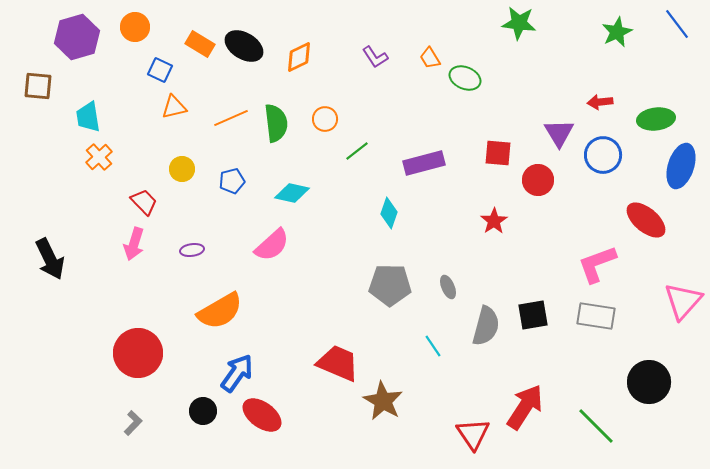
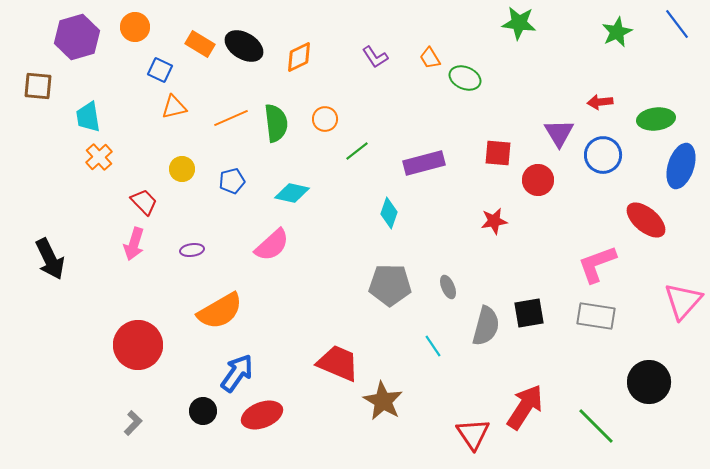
red star at (494, 221): rotated 24 degrees clockwise
black square at (533, 315): moved 4 px left, 2 px up
red circle at (138, 353): moved 8 px up
red ellipse at (262, 415): rotated 57 degrees counterclockwise
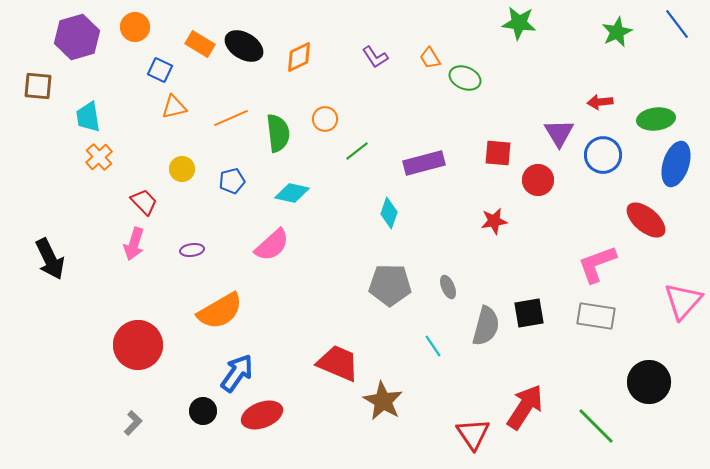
green semicircle at (276, 123): moved 2 px right, 10 px down
blue ellipse at (681, 166): moved 5 px left, 2 px up
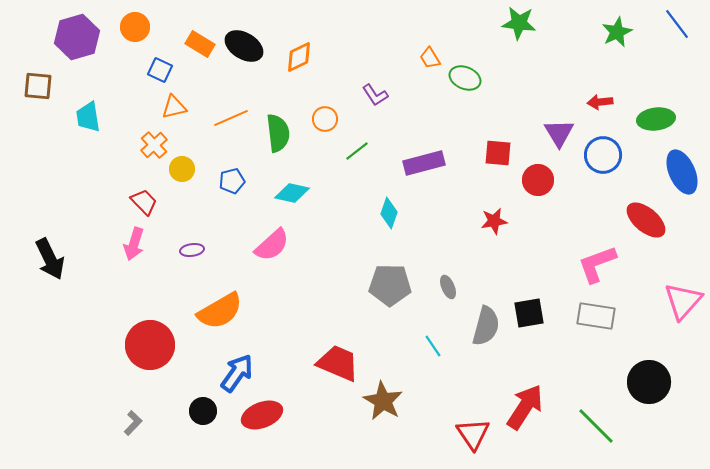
purple L-shape at (375, 57): moved 38 px down
orange cross at (99, 157): moved 55 px right, 12 px up
blue ellipse at (676, 164): moved 6 px right, 8 px down; rotated 42 degrees counterclockwise
red circle at (138, 345): moved 12 px right
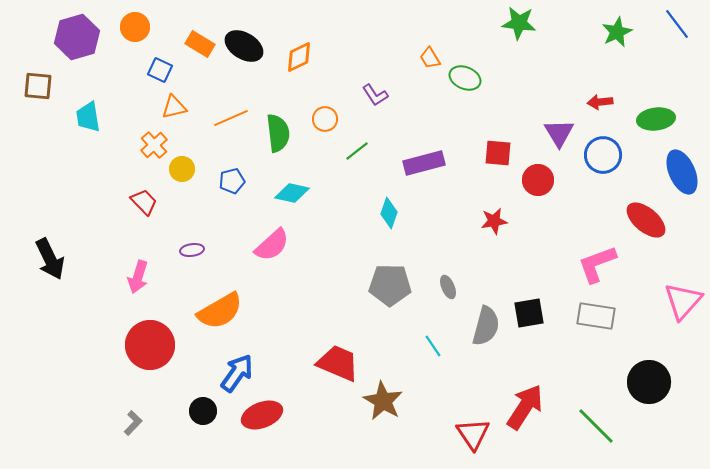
pink arrow at (134, 244): moved 4 px right, 33 px down
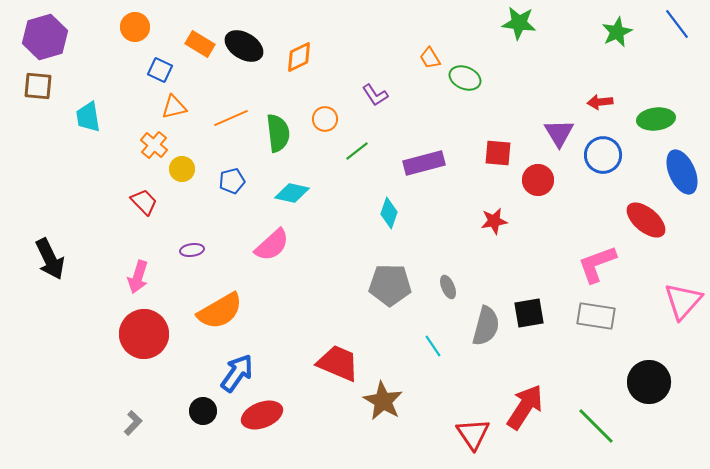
purple hexagon at (77, 37): moved 32 px left
orange cross at (154, 145): rotated 8 degrees counterclockwise
red circle at (150, 345): moved 6 px left, 11 px up
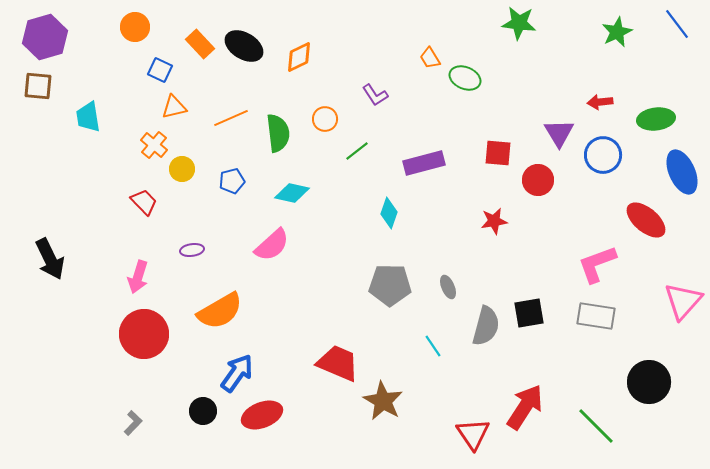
orange rectangle at (200, 44): rotated 16 degrees clockwise
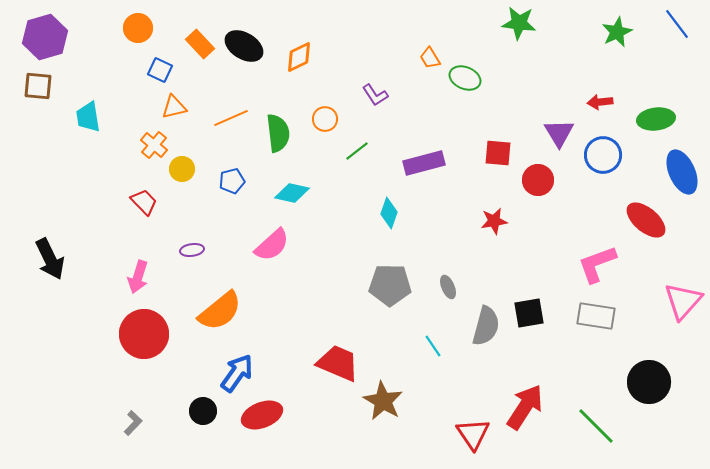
orange circle at (135, 27): moved 3 px right, 1 px down
orange semicircle at (220, 311): rotated 9 degrees counterclockwise
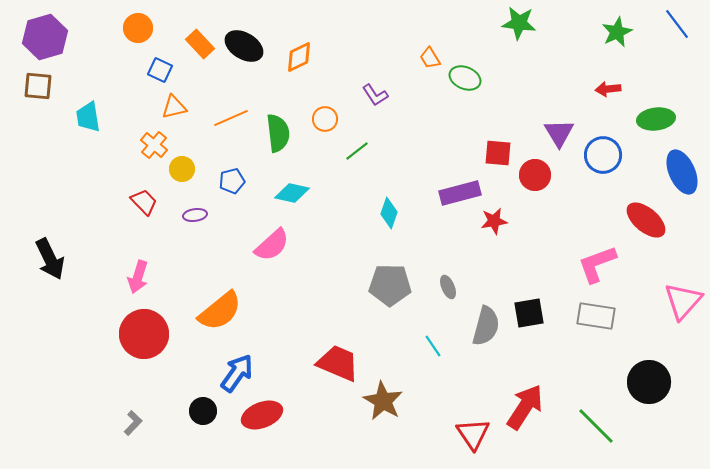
red arrow at (600, 102): moved 8 px right, 13 px up
purple rectangle at (424, 163): moved 36 px right, 30 px down
red circle at (538, 180): moved 3 px left, 5 px up
purple ellipse at (192, 250): moved 3 px right, 35 px up
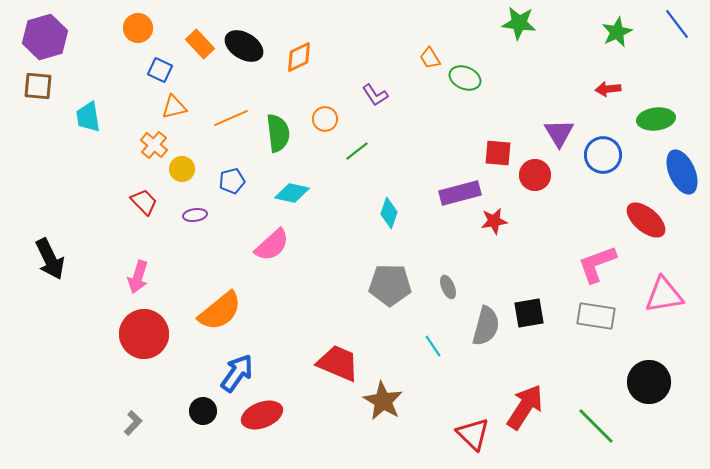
pink triangle at (683, 301): moved 19 px left, 6 px up; rotated 39 degrees clockwise
red triangle at (473, 434): rotated 12 degrees counterclockwise
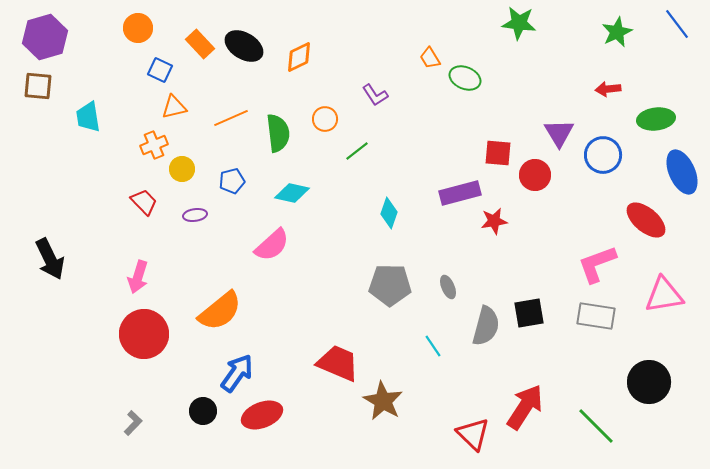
orange cross at (154, 145): rotated 28 degrees clockwise
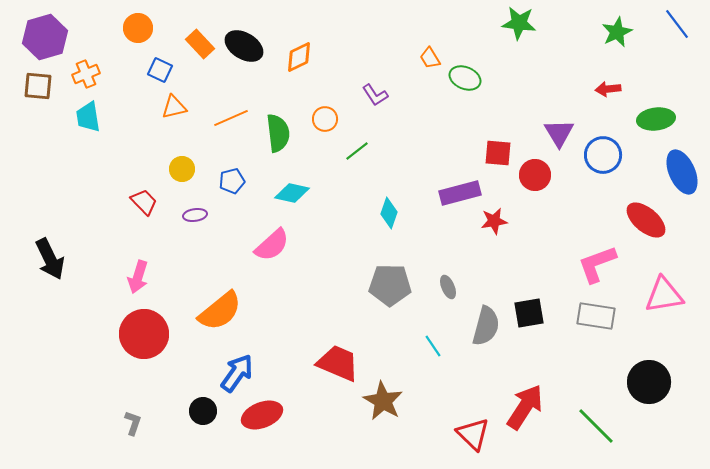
orange cross at (154, 145): moved 68 px left, 71 px up
gray L-shape at (133, 423): rotated 25 degrees counterclockwise
